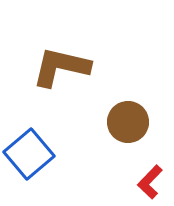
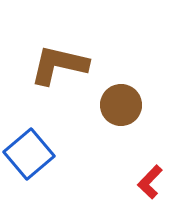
brown L-shape: moved 2 px left, 2 px up
brown circle: moved 7 px left, 17 px up
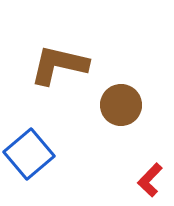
red L-shape: moved 2 px up
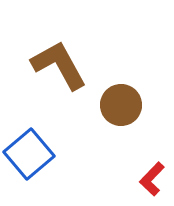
brown L-shape: rotated 48 degrees clockwise
red L-shape: moved 2 px right, 1 px up
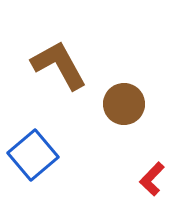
brown circle: moved 3 px right, 1 px up
blue square: moved 4 px right, 1 px down
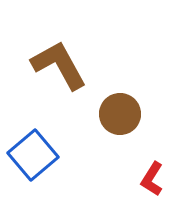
brown circle: moved 4 px left, 10 px down
red L-shape: rotated 12 degrees counterclockwise
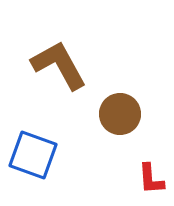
blue square: rotated 30 degrees counterclockwise
red L-shape: moved 1 px left; rotated 36 degrees counterclockwise
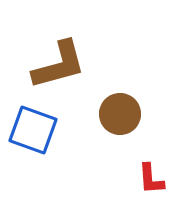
brown L-shape: rotated 104 degrees clockwise
blue square: moved 25 px up
